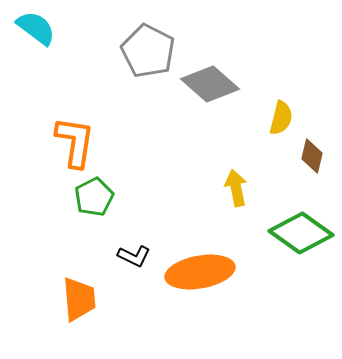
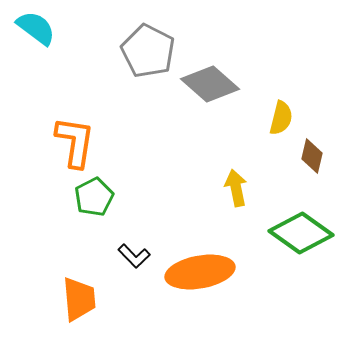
black L-shape: rotated 20 degrees clockwise
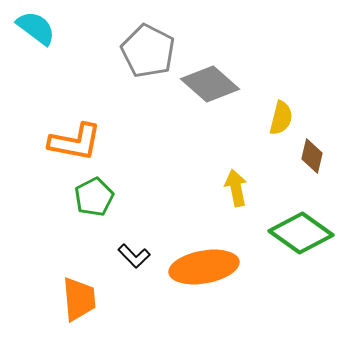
orange L-shape: rotated 92 degrees clockwise
orange ellipse: moved 4 px right, 5 px up
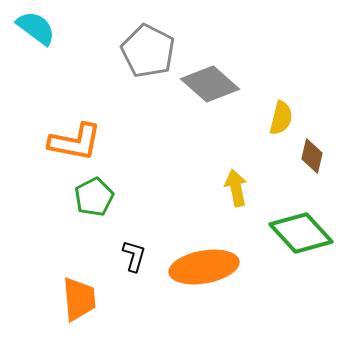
green diamond: rotated 12 degrees clockwise
black L-shape: rotated 120 degrees counterclockwise
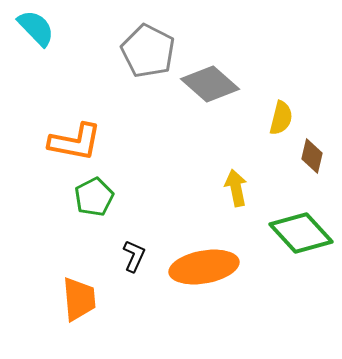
cyan semicircle: rotated 9 degrees clockwise
black L-shape: rotated 8 degrees clockwise
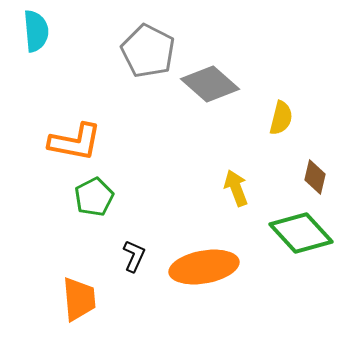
cyan semicircle: moved 3 px down; rotated 39 degrees clockwise
brown diamond: moved 3 px right, 21 px down
yellow arrow: rotated 9 degrees counterclockwise
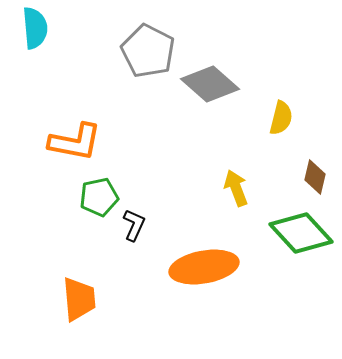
cyan semicircle: moved 1 px left, 3 px up
green pentagon: moved 5 px right; rotated 15 degrees clockwise
black L-shape: moved 31 px up
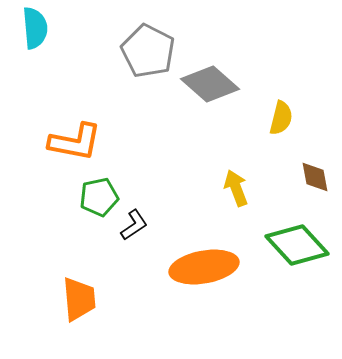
brown diamond: rotated 24 degrees counterclockwise
black L-shape: rotated 32 degrees clockwise
green diamond: moved 4 px left, 12 px down
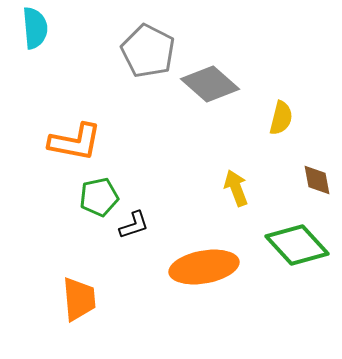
brown diamond: moved 2 px right, 3 px down
black L-shape: rotated 16 degrees clockwise
